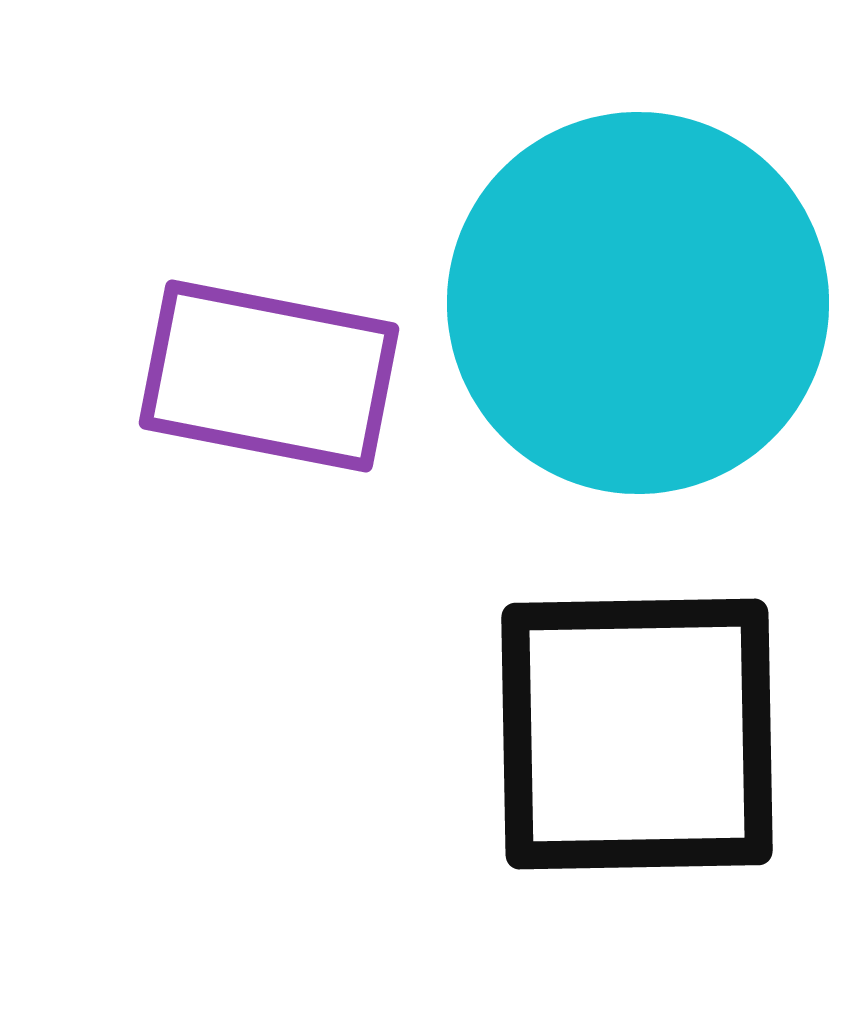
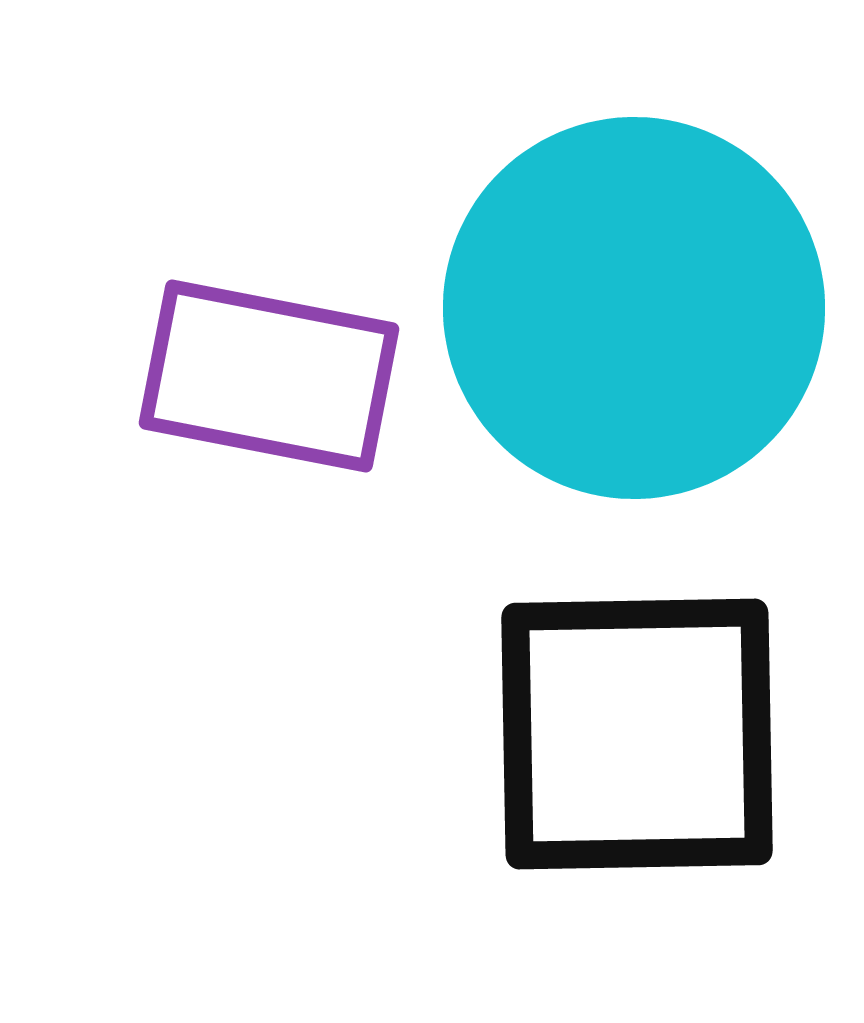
cyan circle: moved 4 px left, 5 px down
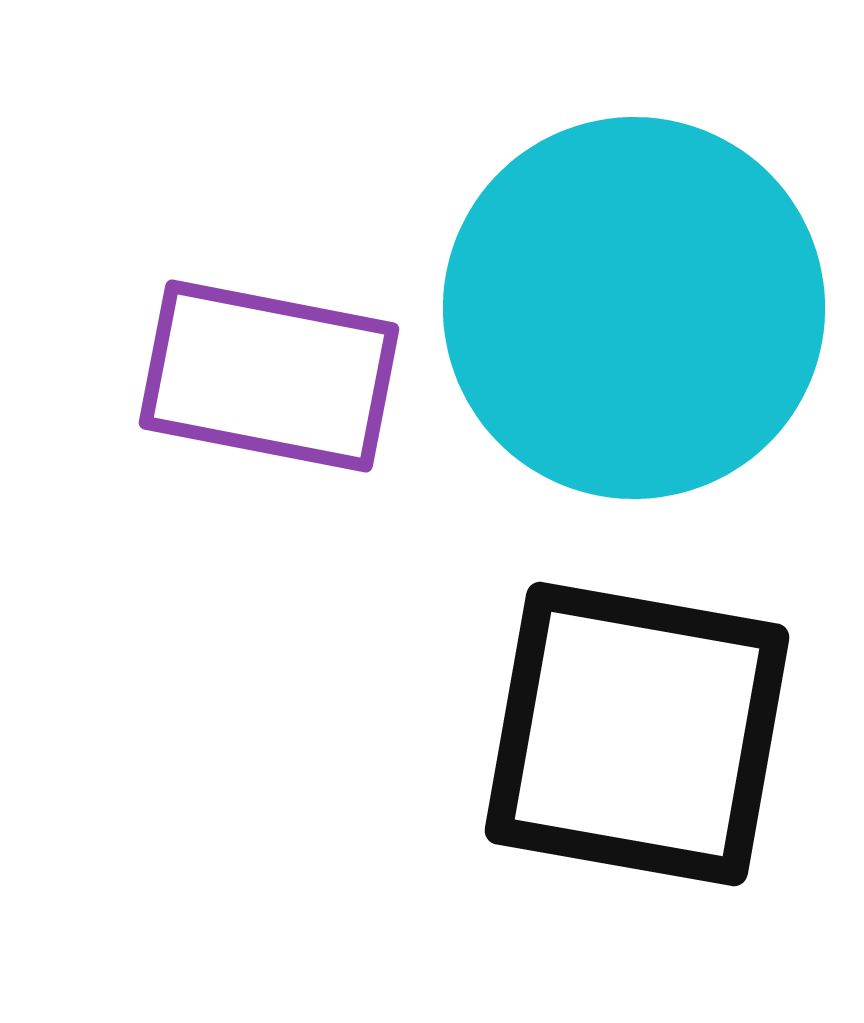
black square: rotated 11 degrees clockwise
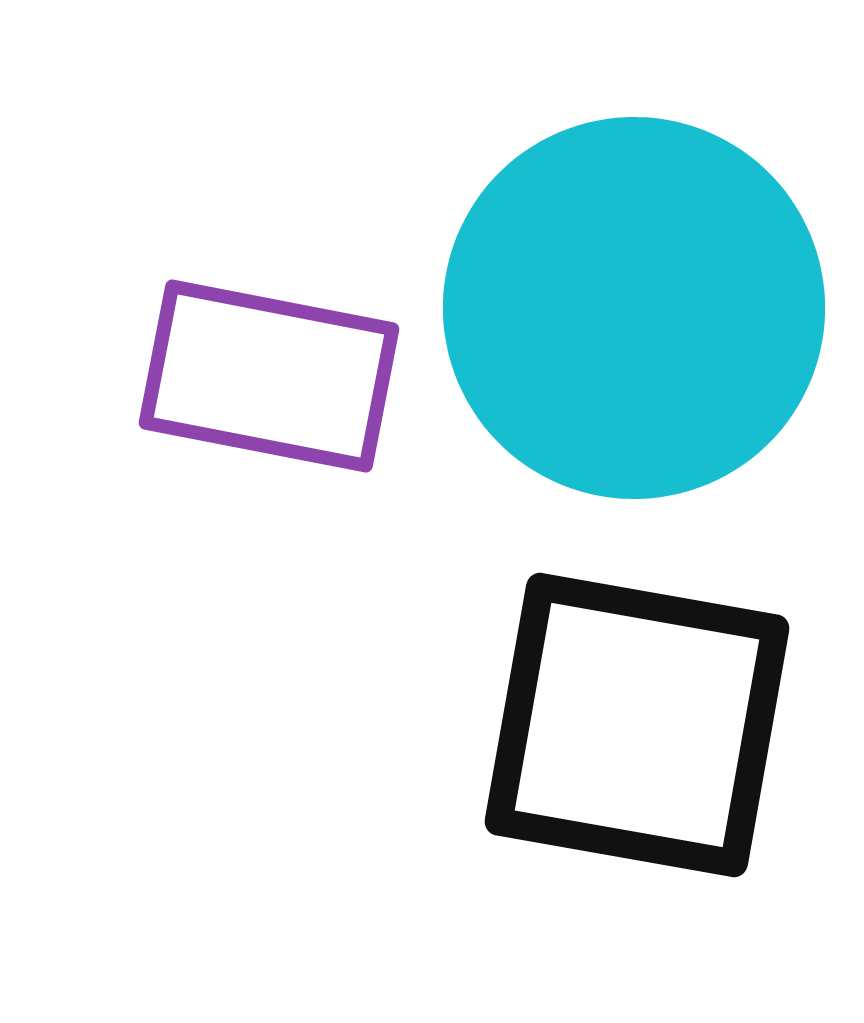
black square: moved 9 px up
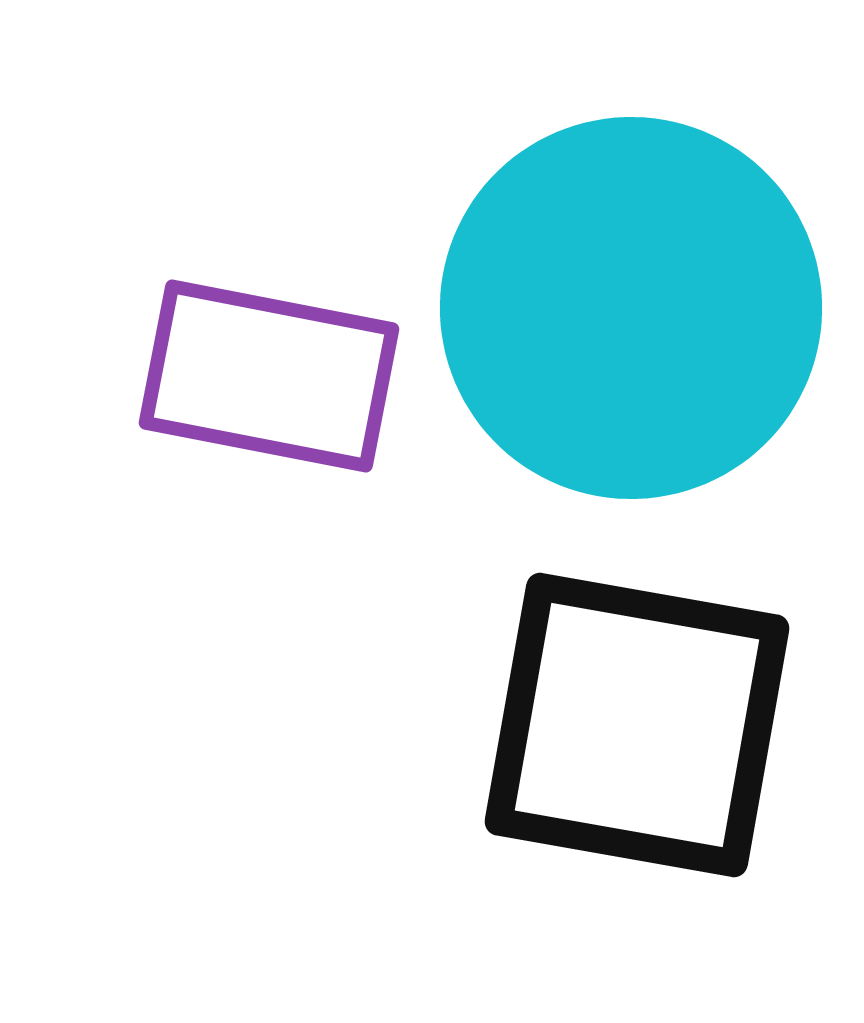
cyan circle: moved 3 px left
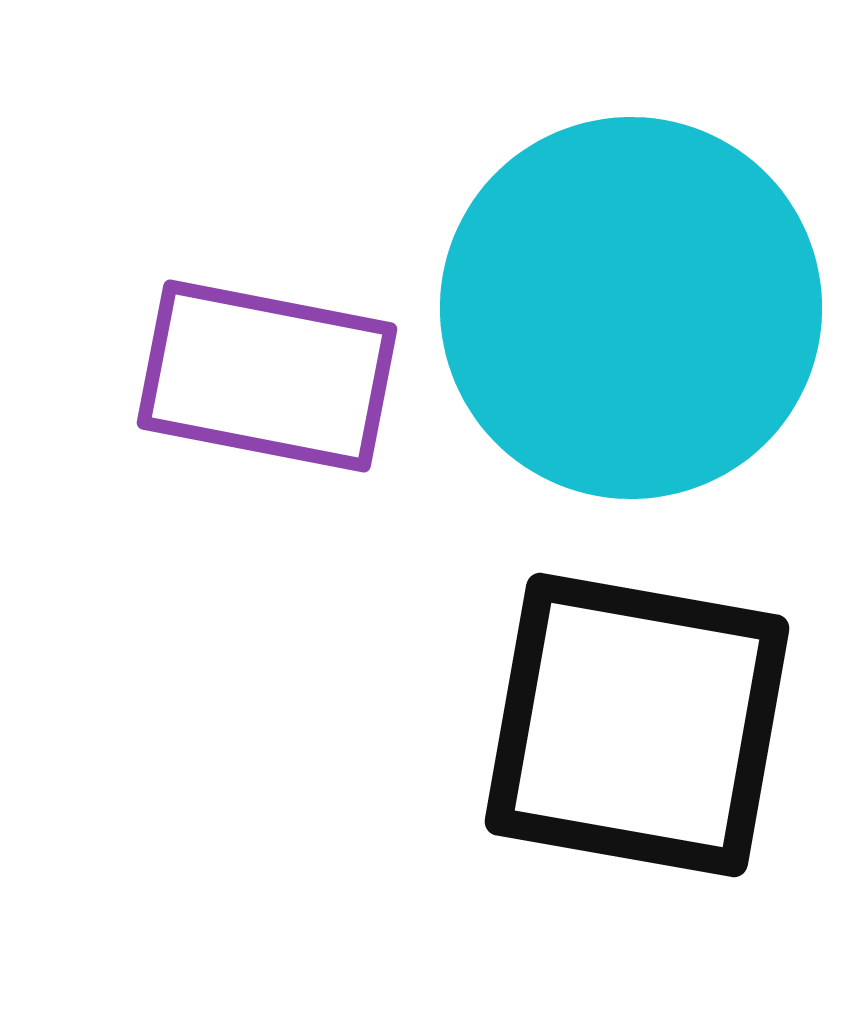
purple rectangle: moved 2 px left
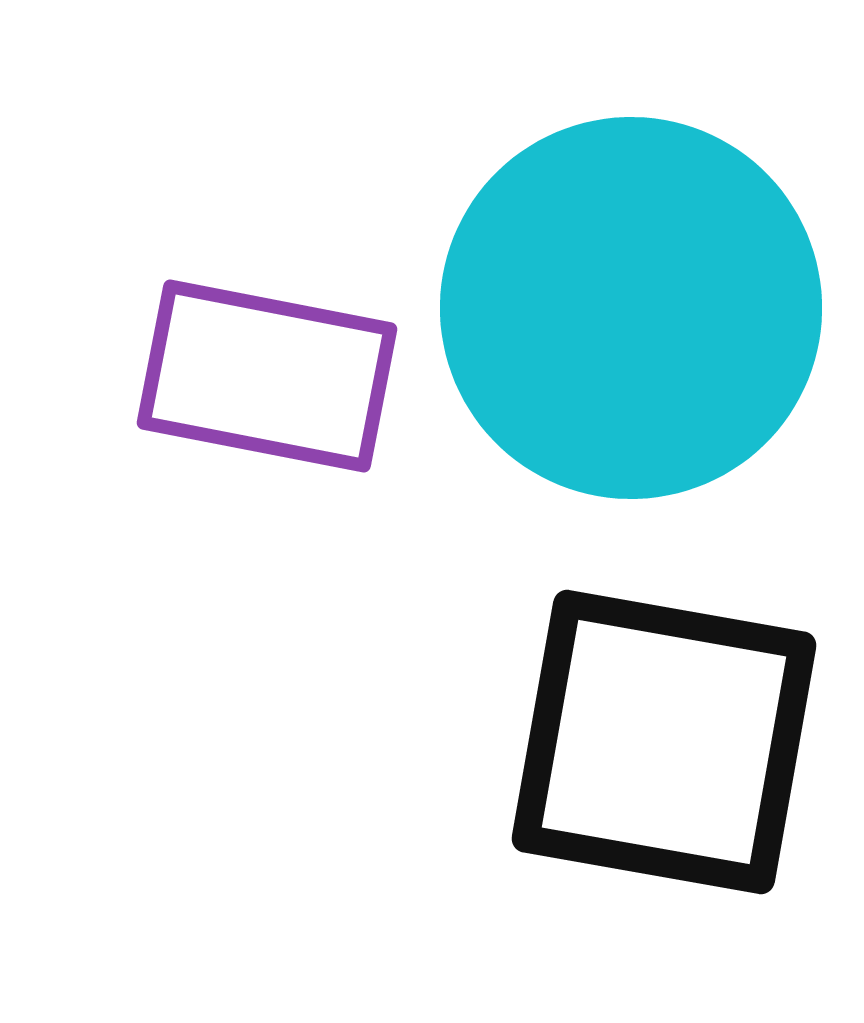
black square: moved 27 px right, 17 px down
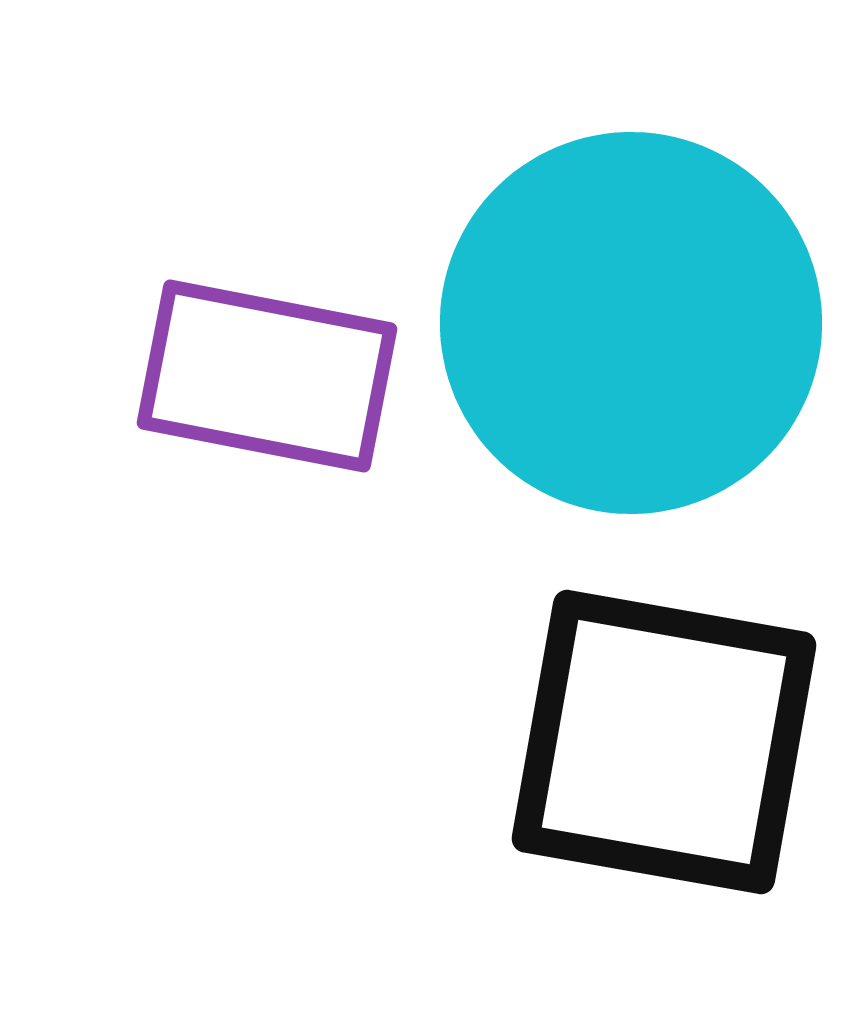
cyan circle: moved 15 px down
